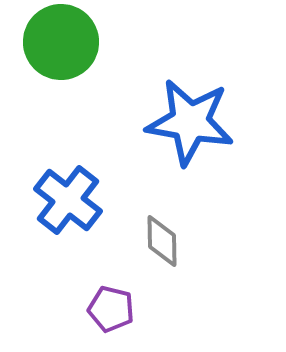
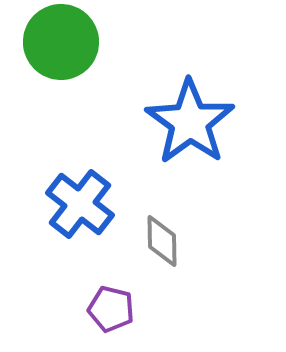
blue star: rotated 26 degrees clockwise
blue cross: moved 12 px right, 4 px down
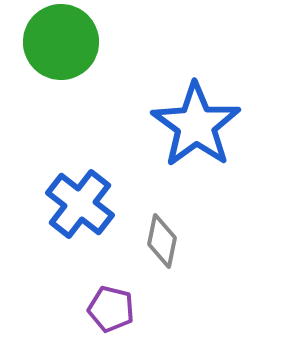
blue star: moved 6 px right, 3 px down
gray diamond: rotated 12 degrees clockwise
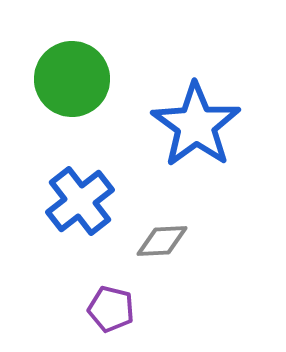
green circle: moved 11 px right, 37 px down
blue cross: moved 3 px up; rotated 14 degrees clockwise
gray diamond: rotated 76 degrees clockwise
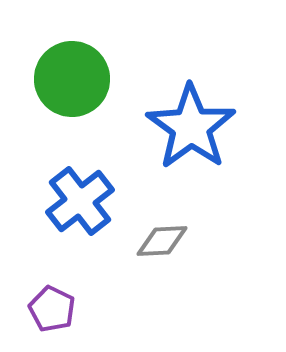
blue star: moved 5 px left, 2 px down
purple pentagon: moved 59 px left; rotated 12 degrees clockwise
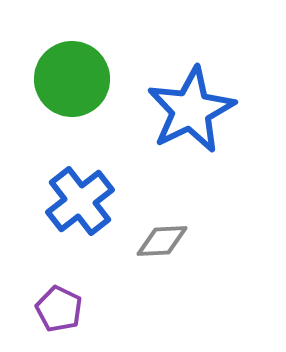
blue star: moved 17 px up; rotated 10 degrees clockwise
purple pentagon: moved 7 px right
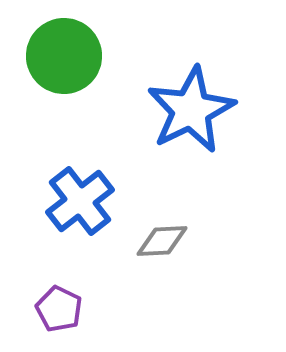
green circle: moved 8 px left, 23 px up
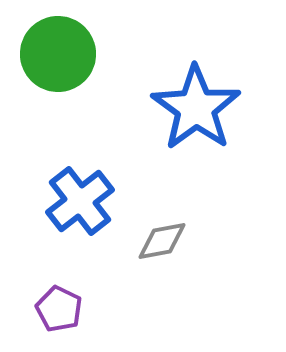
green circle: moved 6 px left, 2 px up
blue star: moved 5 px right, 2 px up; rotated 10 degrees counterclockwise
gray diamond: rotated 8 degrees counterclockwise
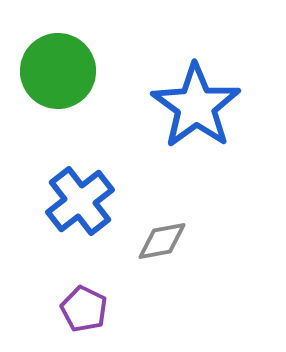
green circle: moved 17 px down
blue star: moved 2 px up
purple pentagon: moved 25 px right
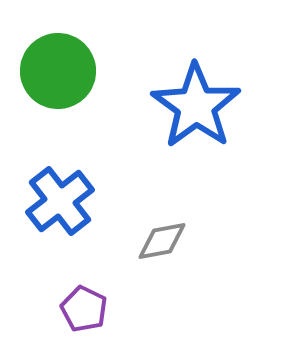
blue cross: moved 20 px left
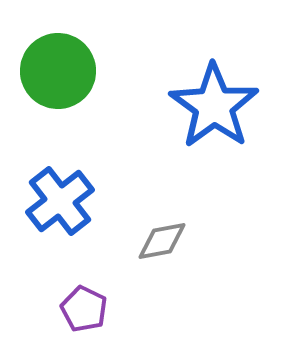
blue star: moved 18 px right
